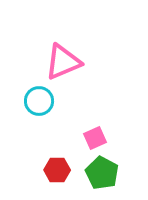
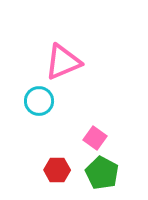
pink square: rotated 30 degrees counterclockwise
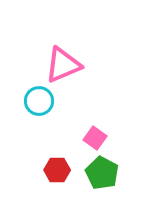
pink triangle: moved 3 px down
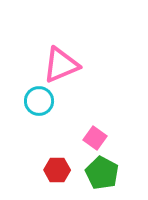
pink triangle: moved 2 px left
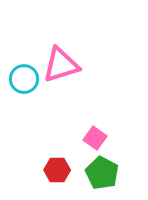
pink triangle: rotated 6 degrees clockwise
cyan circle: moved 15 px left, 22 px up
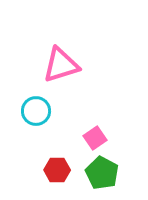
cyan circle: moved 12 px right, 32 px down
pink square: rotated 20 degrees clockwise
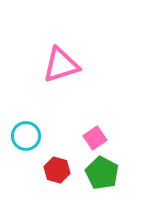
cyan circle: moved 10 px left, 25 px down
red hexagon: rotated 15 degrees clockwise
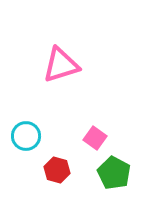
pink square: rotated 20 degrees counterclockwise
green pentagon: moved 12 px right
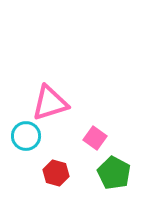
pink triangle: moved 11 px left, 38 px down
red hexagon: moved 1 px left, 3 px down
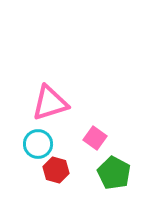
cyan circle: moved 12 px right, 8 px down
red hexagon: moved 3 px up
